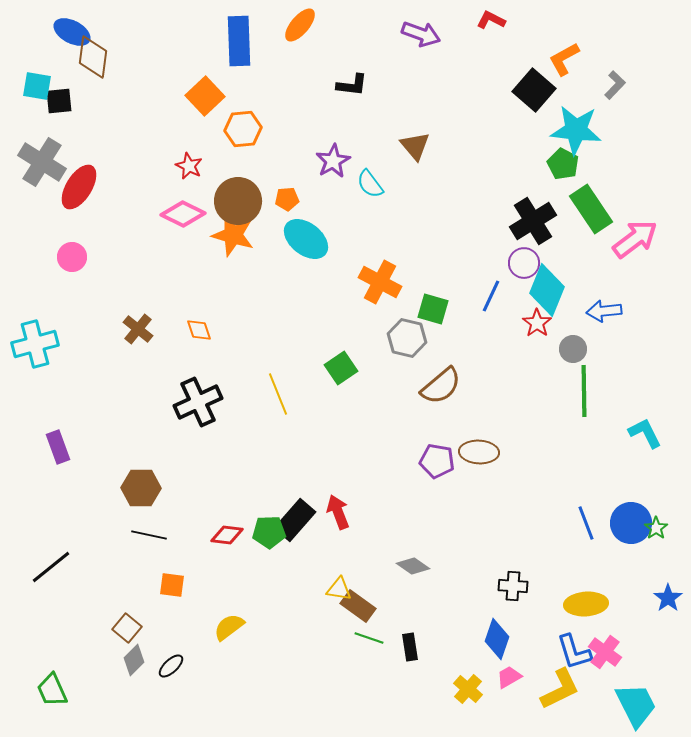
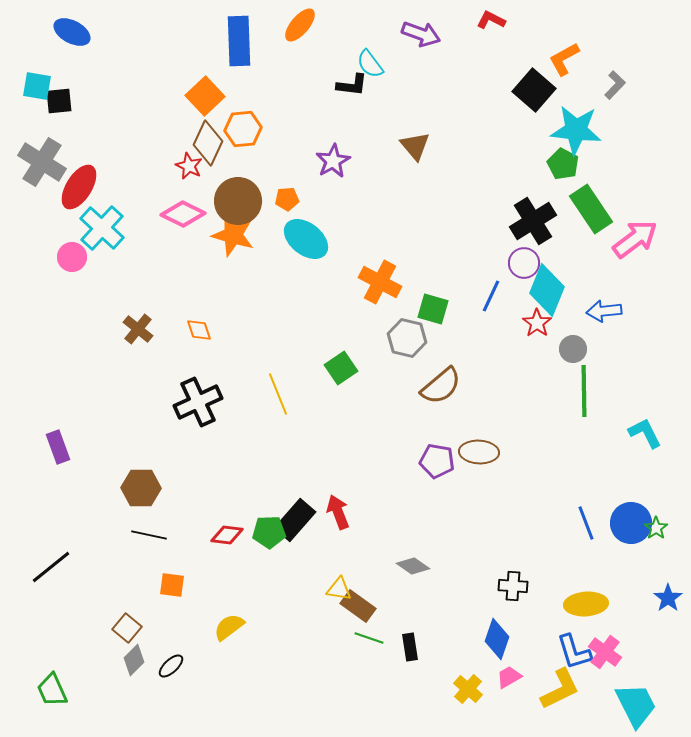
brown diamond at (93, 57): moved 115 px right, 86 px down; rotated 18 degrees clockwise
cyan semicircle at (370, 184): moved 120 px up
cyan cross at (35, 344): moved 67 px right, 116 px up; rotated 33 degrees counterclockwise
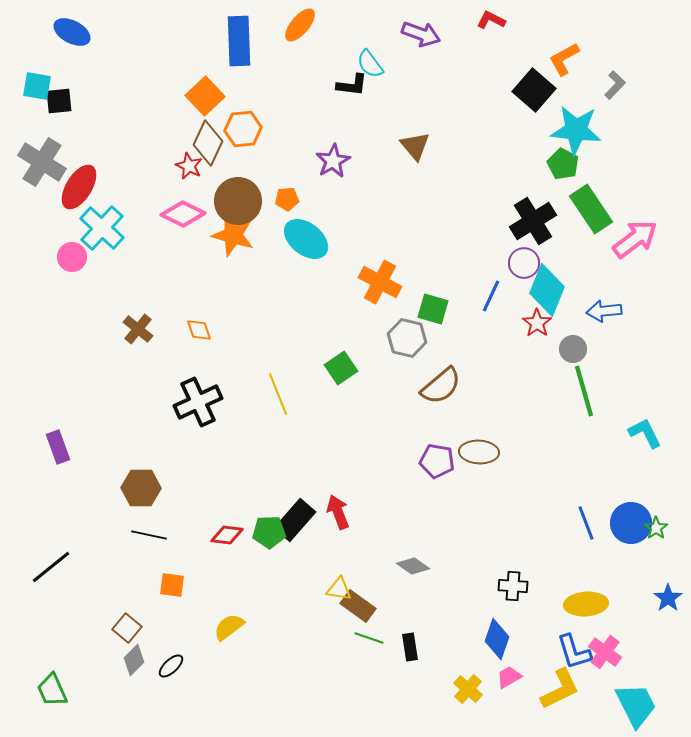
green line at (584, 391): rotated 15 degrees counterclockwise
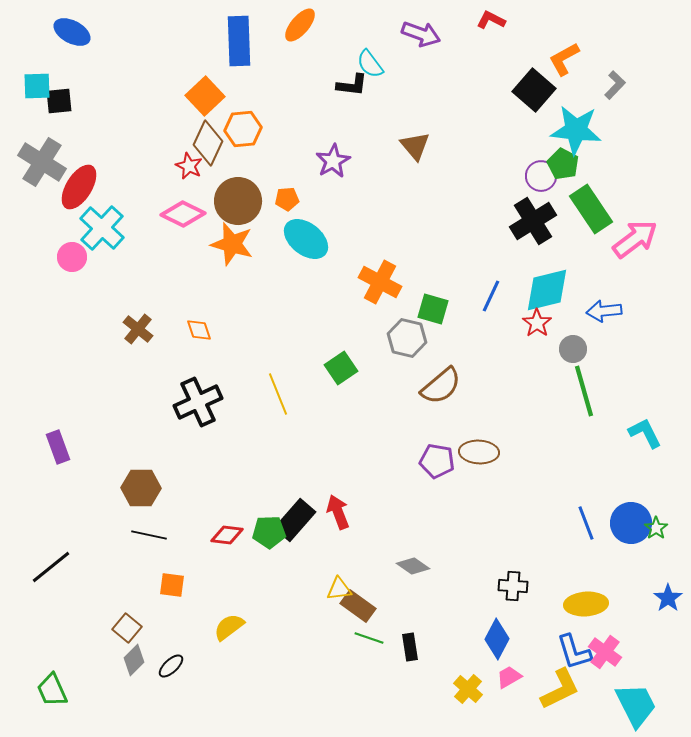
cyan square at (37, 86): rotated 12 degrees counterclockwise
orange star at (233, 235): moved 1 px left, 9 px down
purple circle at (524, 263): moved 17 px right, 87 px up
cyan diamond at (547, 290): rotated 54 degrees clockwise
yellow triangle at (339, 589): rotated 16 degrees counterclockwise
blue diamond at (497, 639): rotated 9 degrees clockwise
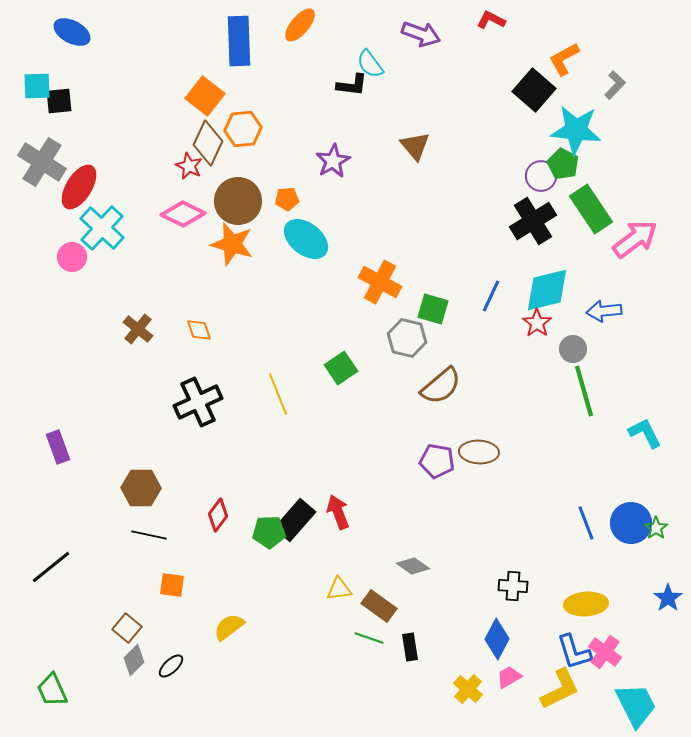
orange square at (205, 96): rotated 9 degrees counterclockwise
red diamond at (227, 535): moved 9 px left, 20 px up; rotated 60 degrees counterclockwise
brown rectangle at (358, 606): moved 21 px right
